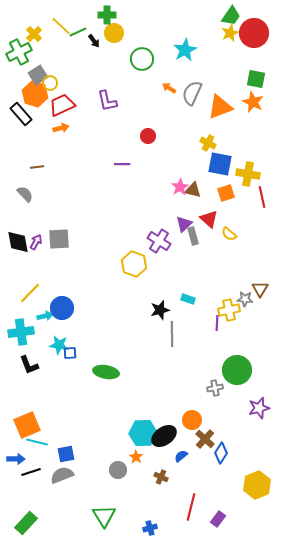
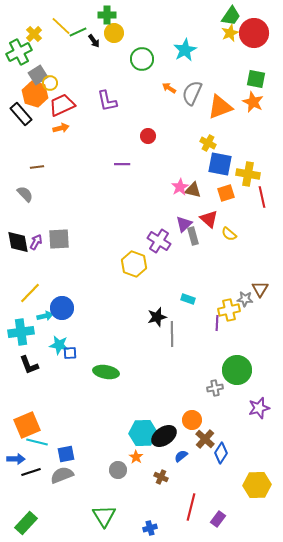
black star at (160, 310): moved 3 px left, 7 px down
yellow hexagon at (257, 485): rotated 20 degrees clockwise
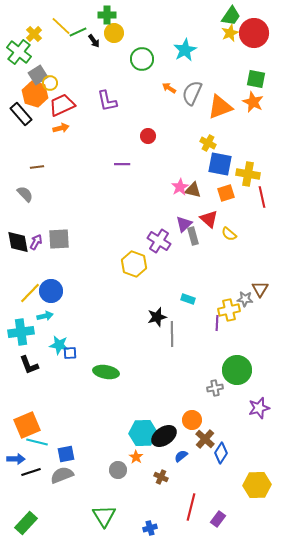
green cross at (19, 52): rotated 25 degrees counterclockwise
blue circle at (62, 308): moved 11 px left, 17 px up
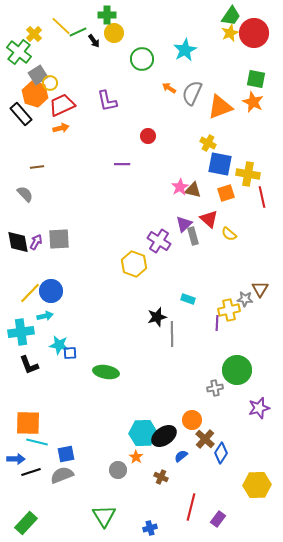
orange square at (27, 425): moved 1 px right, 2 px up; rotated 24 degrees clockwise
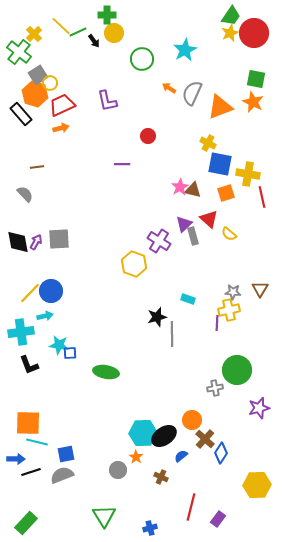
gray star at (245, 299): moved 12 px left, 7 px up
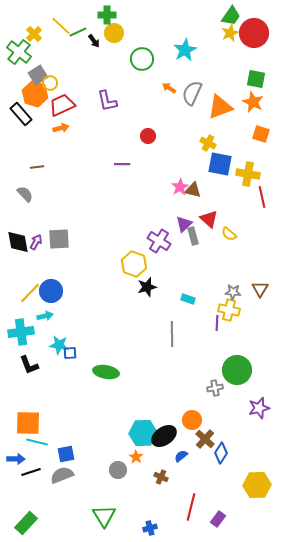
orange square at (226, 193): moved 35 px right, 59 px up; rotated 36 degrees clockwise
yellow cross at (229, 310): rotated 25 degrees clockwise
black star at (157, 317): moved 10 px left, 30 px up
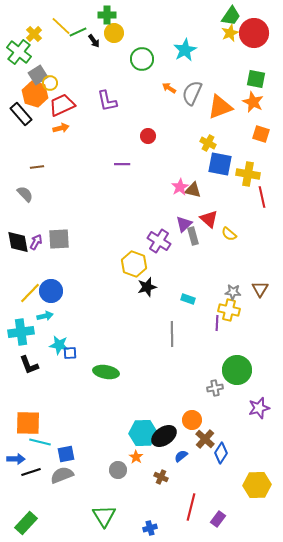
cyan line at (37, 442): moved 3 px right
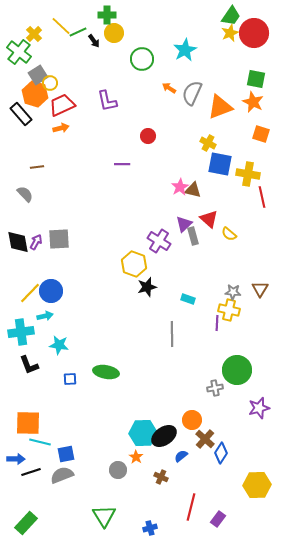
blue square at (70, 353): moved 26 px down
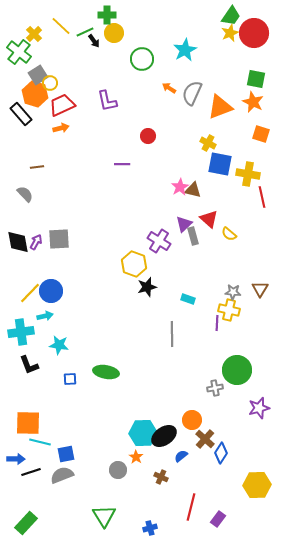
green line at (78, 32): moved 7 px right
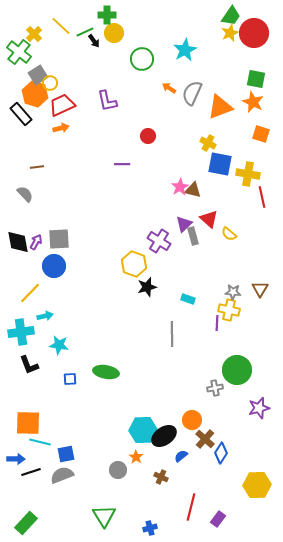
blue circle at (51, 291): moved 3 px right, 25 px up
cyan hexagon at (143, 433): moved 3 px up
